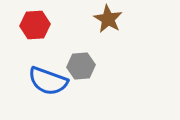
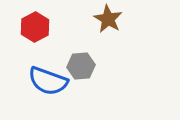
red hexagon: moved 2 px down; rotated 24 degrees counterclockwise
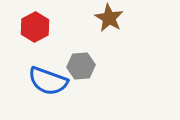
brown star: moved 1 px right, 1 px up
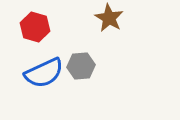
red hexagon: rotated 16 degrees counterclockwise
blue semicircle: moved 4 px left, 8 px up; rotated 45 degrees counterclockwise
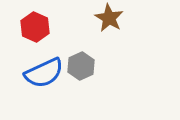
red hexagon: rotated 8 degrees clockwise
gray hexagon: rotated 20 degrees counterclockwise
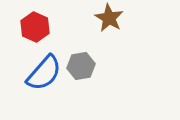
gray hexagon: rotated 16 degrees clockwise
blue semicircle: rotated 24 degrees counterclockwise
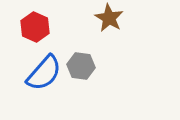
gray hexagon: rotated 16 degrees clockwise
